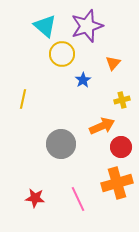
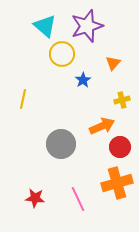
red circle: moved 1 px left
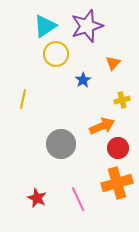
cyan triangle: rotated 45 degrees clockwise
yellow circle: moved 6 px left
red circle: moved 2 px left, 1 px down
red star: moved 2 px right; rotated 18 degrees clockwise
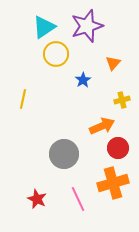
cyan triangle: moved 1 px left, 1 px down
gray circle: moved 3 px right, 10 px down
orange cross: moved 4 px left
red star: moved 1 px down
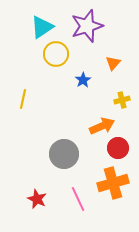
cyan triangle: moved 2 px left
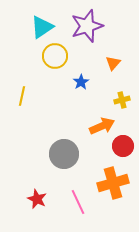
yellow circle: moved 1 px left, 2 px down
blue star: moved 2 px left, 2 px down
yellow line: moved 1 px left, 3 px up
red circle: moved 5 px right, 2 px up
pink line: moved 3 px down
